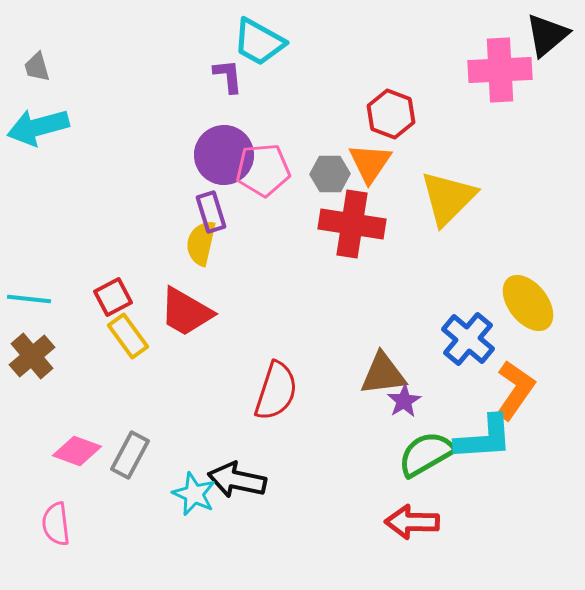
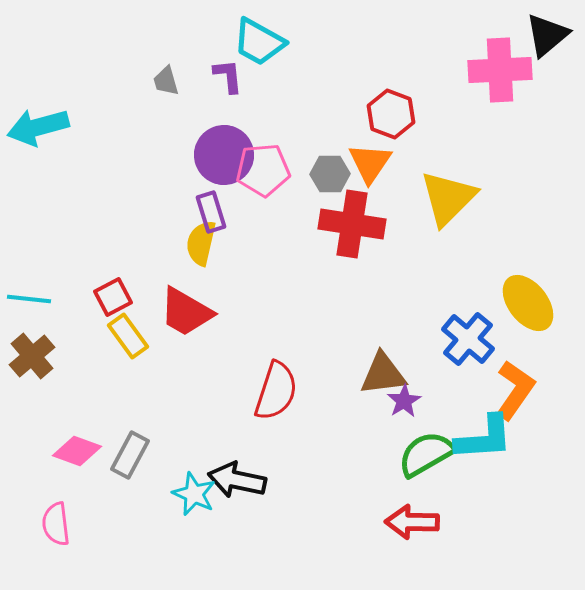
gray trapezoid: moved 129 px right, 14 px down
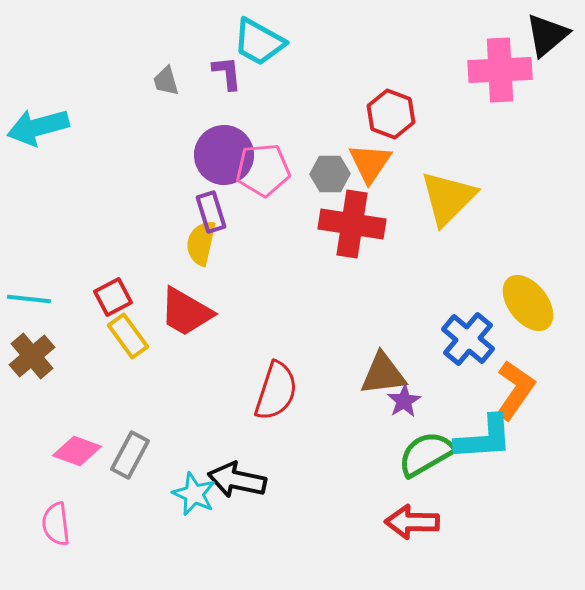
purple L-shape: moved 1 px left, 3 px up
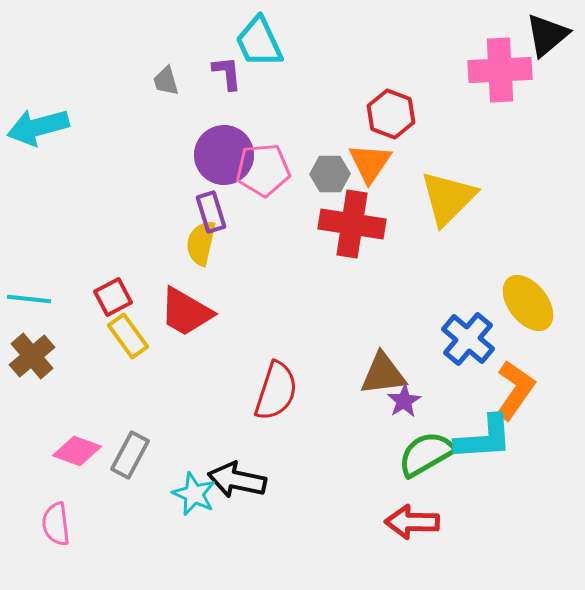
cyan trapezoid: rotated 36 degrees clockwise
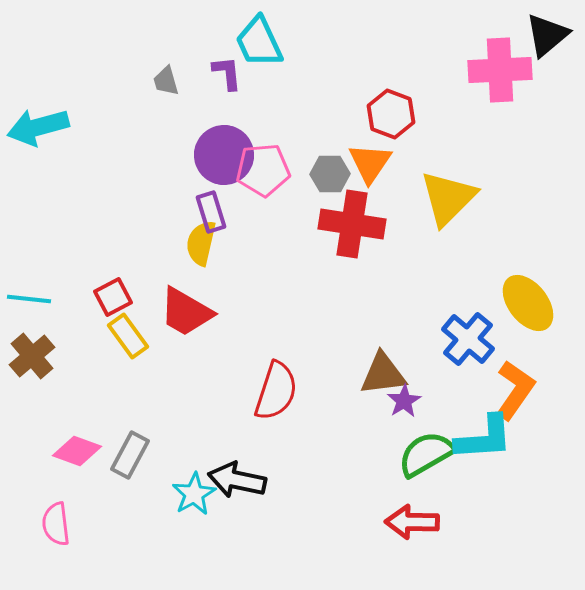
cyan star: rotated 18 degrees clockwise
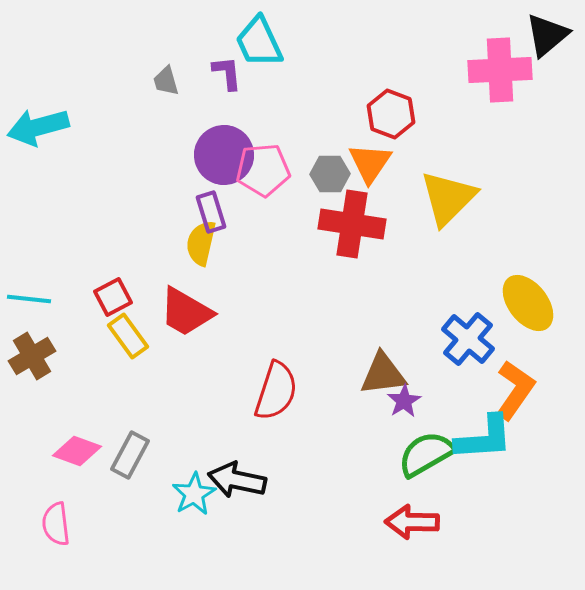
brown cross: rotated 9 degrees clockwise
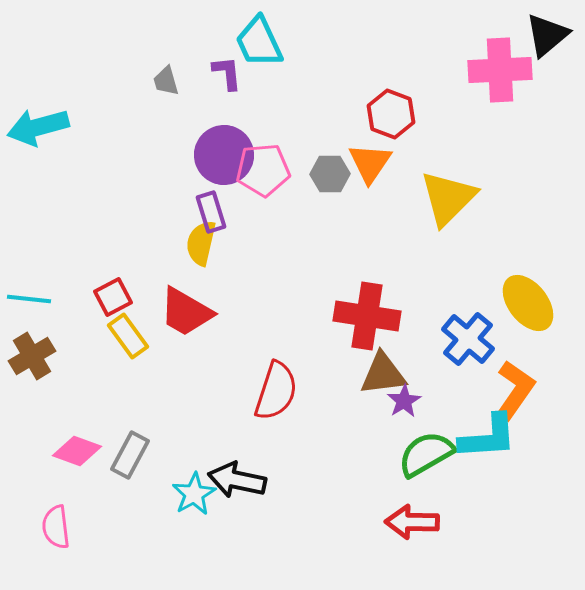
red cross: moved 15 px right, 92 px down
cyan L-shape: moved 4 px right, 1 px up
pink semicircle: moved 3 px down
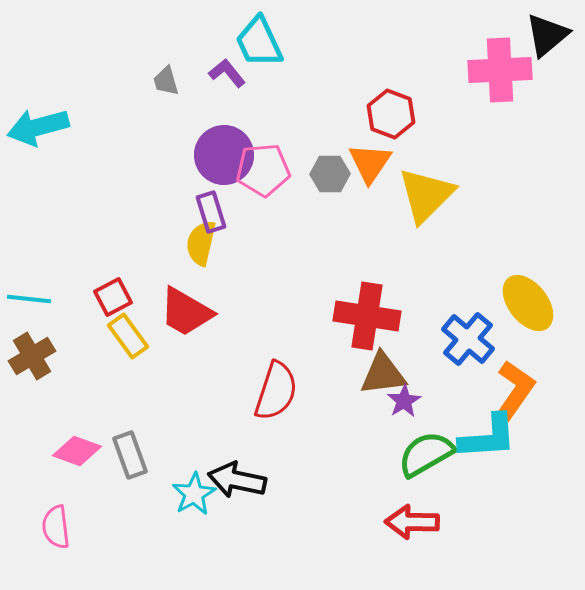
purple L-shape: rotated 33 degrees counterclockwise
yellow triangle: moved 22 px left, 3 px up
gray rectangle: rotated 48 degrees counterclockwise
